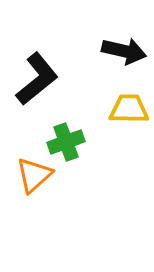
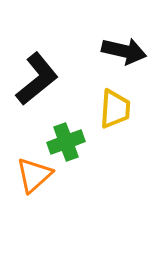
yellow trapezoid: moved 14 px left; rotated 93 degrees clockwise
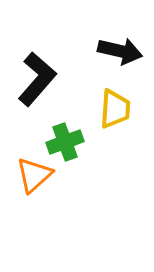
black arrow: moved 4 px left
black L-shape: rotated 10 degrees counterclockwise
green cross: moved 1 px left
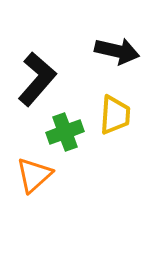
black arrow: moved 3 px left
yellow trapezoid: moved 6 px down
green cross: moved 10 px up
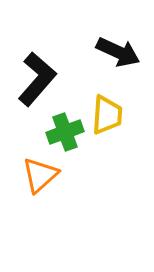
black arrow: moved 1 px right, 1 px down; rotated 12 degrees clockwise
yellow trapezoid: moved 8 px left
orange triangle: moved 6 px right
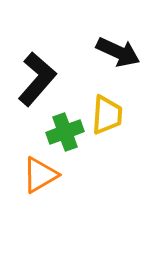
orange triangle: rotated 12 degrees clockwise
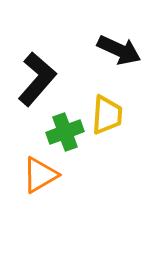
black arrow: moved 1 px right, 2 px up
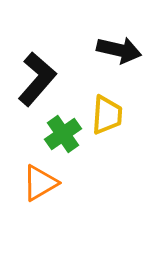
black arrow: rotated 12 degrees counterclockwise
green cross: moved 2 px left, 2 px down; rotated 15 degrees counterclockwise
orange triangle: moved 8 px down
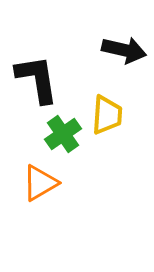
black arrow: moved 5 px right
black L-shape: rotated 50 degrees counterclockwise
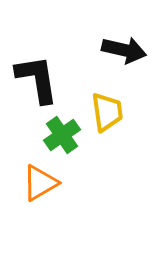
yellow trapezoid: moved 3 px up; rotated 12 degrees counterclockwise
green cross: moved 1 px left, 1 px down
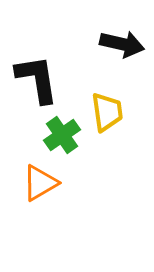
black arrow: moved 2 px left, 6 px up
